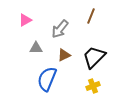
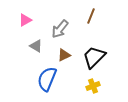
gray triangle: moved 2 px up; rotated 32 degrees clockwise
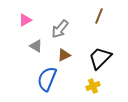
brown line: moved 8 px right
black trapezoid: moved 6 px right, 1 px down
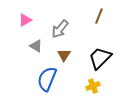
brown triangle: rotated 32 degrees counterclockwise
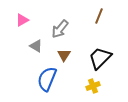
pink triangle: moved 3 px left
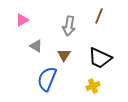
gray arrow: moved 9 px right, 3 px up; rotated 30 degrees counterclockwise
black trapezoid: rotated 110 degrees counterclockwise
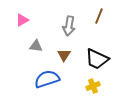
gray triangle: rotated 24 degrees counterclockwise
black trapezoid: moved 3 px left, 1 px down
blue semicircle: rotated 50 degrees clockwise
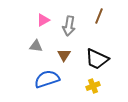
pink triangle: moved 21 px right
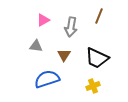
gray arrow: moved 2 px right, 1 px down
black trapezoid: moved 1 px up
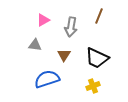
gray triangle: moved 1 px left, 1 px up
